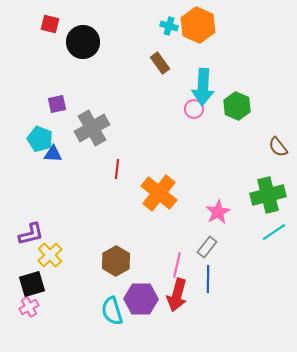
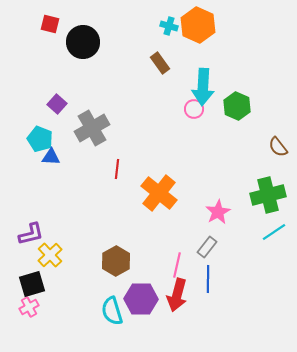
purple square: rotated 36 degrees counterclockwise
blue triangle: moved 2 px left, 3 px down
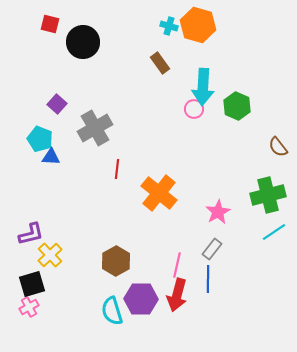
orange hexagon: rotated 8 degrees counterclockwise
gray cross: moved 3 px right
gray rectangle: moved 5 px right, 2 px down
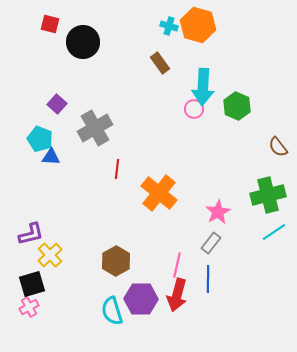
gray rectangle: moved 1 px left, 6 px up
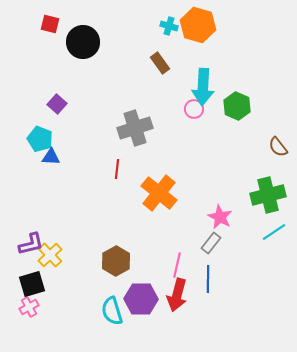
gray cross: moved 40 px right; rotated 12 degrees clockwise
pink star: moved 2 px right, 5 px down; rotated 15 degrees counterclockwise
purple L-shape: moved 10 px down
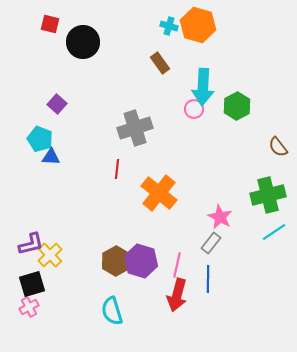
green hexagon: rotated 8 degrees clockwise
purple hexagon: moved 38 px up; rotated 16 degrees clockwise
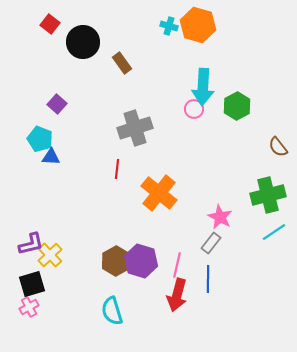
red square: rotated 24 degrees clockwise
brown rectangle: moved 38 px left
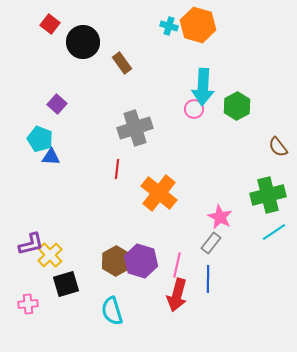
black square: moved 34 px right
pink cross: moved 1 px left, 3 px up; rotated 24 degrees clockwise
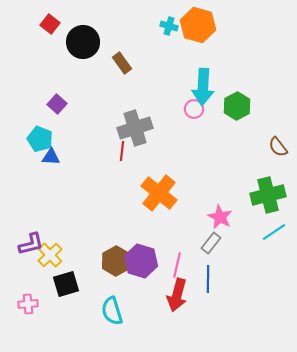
red line: moved 5 px right, 18 px up
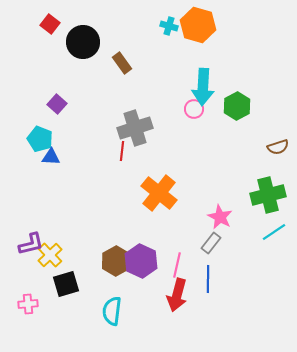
brown semicircle: rotated 70 degrees counterclockwise
purple hexagon: rotated 8 degrees clockwise
cyan semicircle: rotated 24 degrees clockwise
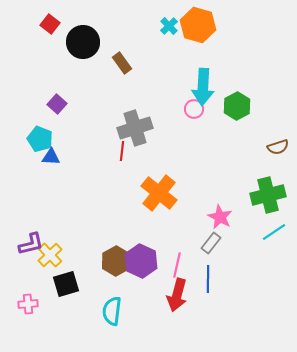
cyan cross: rotated 30 degrees clockwise
